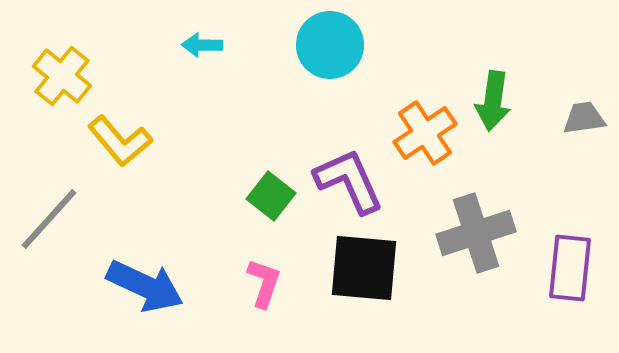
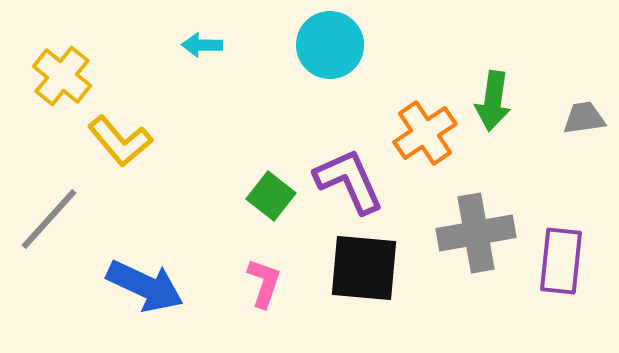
gray cross: rotated 8 degrees clockwise
purple rectangle: moved 9 px left, 7 px up
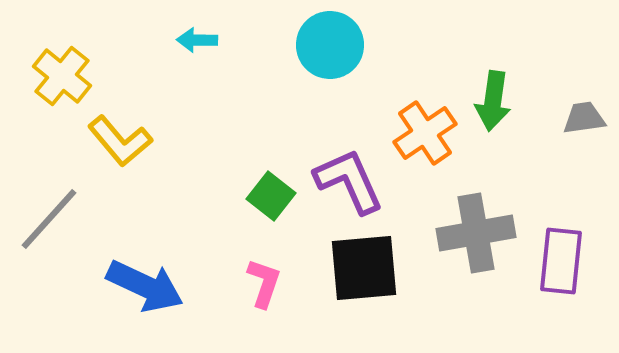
cyan arrow: moved 5 px left, 5 px up
black square: rotated 10 degrees counterclockwise
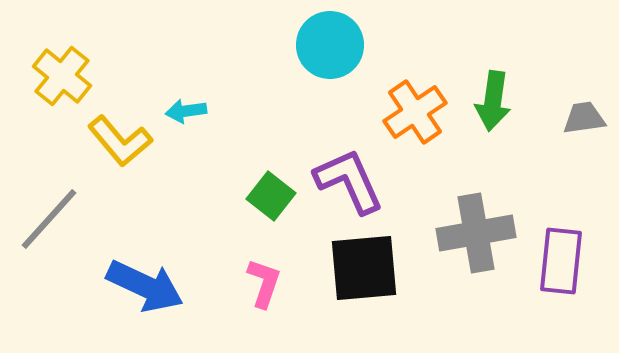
cyan arrow: moved 11 px left, 71 px down; rotated 9 degrees counterclockwise
orange cross: moved 10 px left, 21 px up
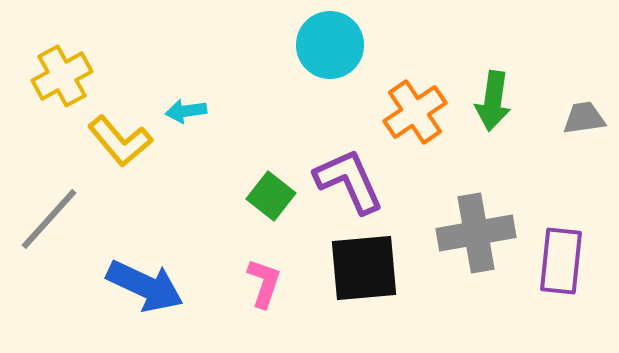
yellow cross: rotated 22 degrees clockwise
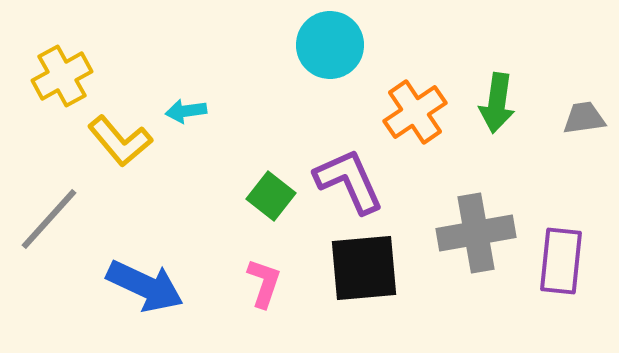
green arrow: moved 4 px right, 2 px down
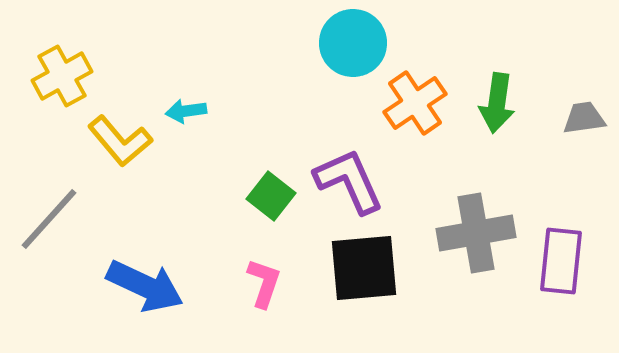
cyan circle: moved 23 px right, 2 px up
orange cross: moved 9 px up
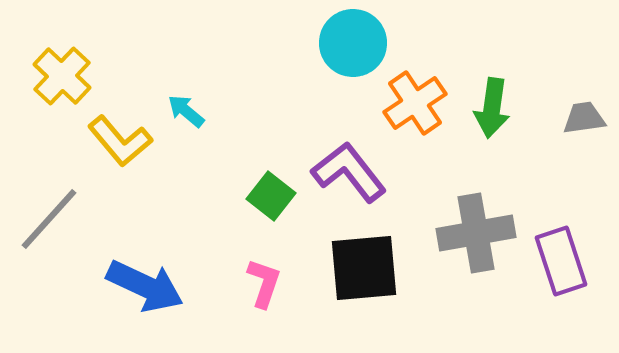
yellow cross: rotated 18 degrees counterclockwise
green arrow: moved 5 px left, 5 px down
cyan arrow: rotated 48 degrees clockwise
purple L-shape: moved 9 px up; rotated 14 degrees counterclockwise
purple rectangle: rotated 24 degrees counterclockwise
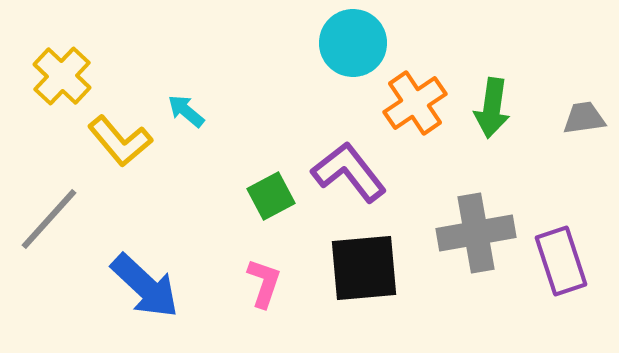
green square: rotated 24 degrees clockwise
blue arrow: rotated 18 degrees clockwise
